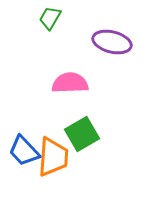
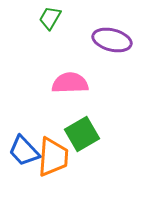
purple ellipse: moved 2 px up
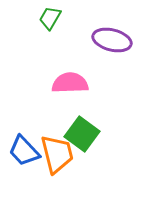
green square: rotated 24 degrees counterclockwise
orange trapezoid: moved 4 px right, 3 px up; rotated 18 degrees counterclockwise
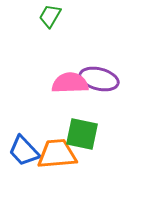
green trapezoid: moved 2 px up
purple ellipse: moved 13 px left, 39 px down
green square: rotated 24 degrees counterclockwise
orange trapezoid: rotated 81 degrees counterclockwise
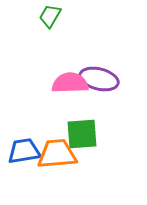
green square: rotated 16 degrees counterclockwise
blue trapezoid: rotated 124 degrees clockwise
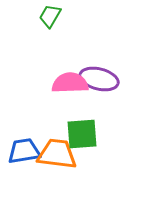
orange trapezoid: rotated 12 degrees clockwise
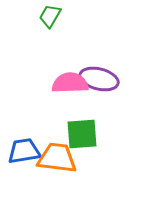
orange trapezoid: moved 4 px down
